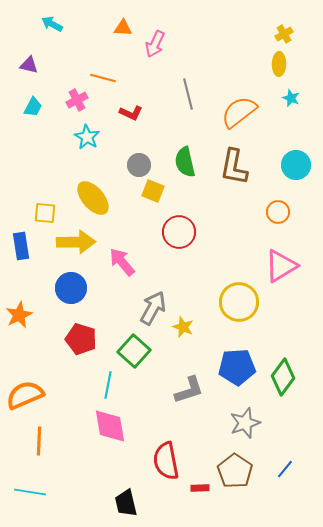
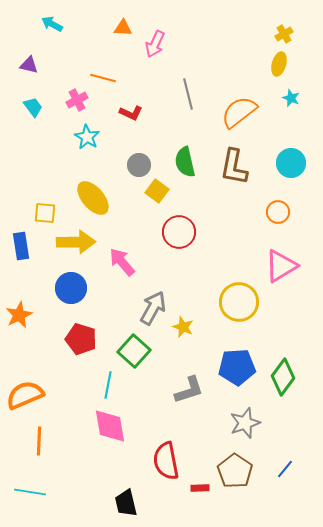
yellow ellipse at (279, 64): rotated 15 degrees clockwise
cyan trapezoid at (33, 107): rotated 65 degrees counterclockwise
cyan circle at (296, 165): moved 5 px left, 2 px up
yellow square at (153, 191): moved 4 px right; rotated 15 degrees clockwise
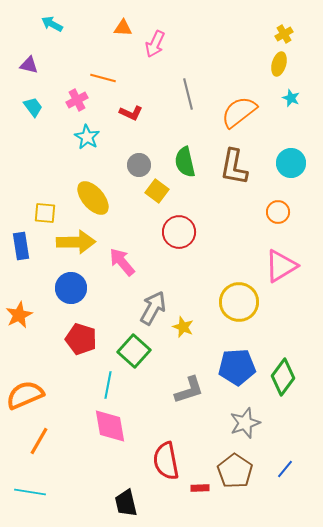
orange line at (39, 441): rotated 28 degrees clockwise
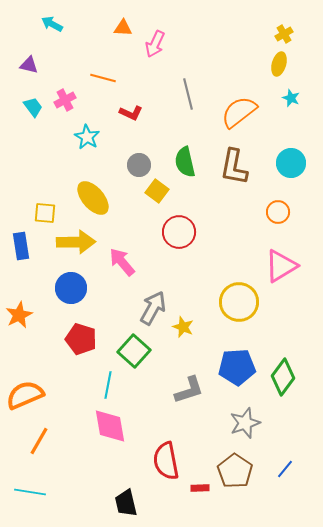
pink cross at (77, 100): moved 12 px left
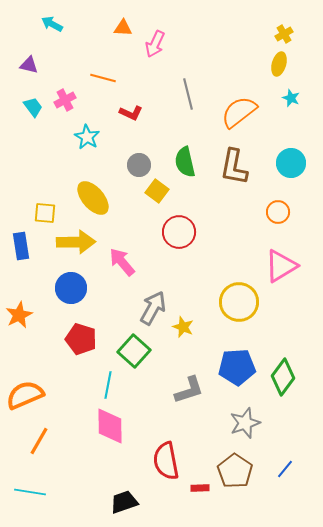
pink diamond at (110, 426): rotated 9 degrees clockwise
black trapezoid at (126, 503): moved 2 px left, 1 px up; rotated 84 degrees clockwise
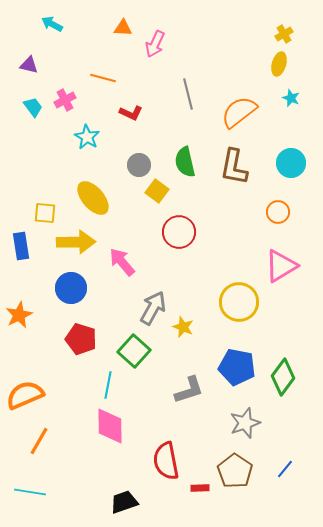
blue pentagon at (237, 367): rotated 15 degrees clockwise
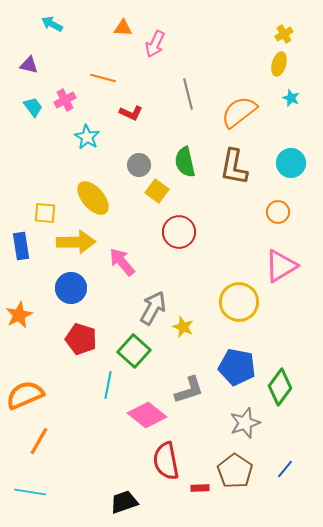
green diamond at (283, 377): moved 3 px left, 10 px down
pink diamond at (110, 426): moved 37 px right, 11 px up; rotated 51 degrees counterclockwise
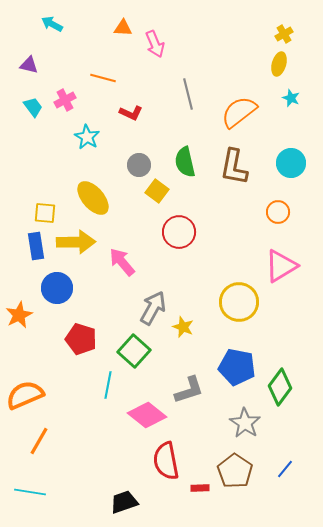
pink arrow at (155, 44): rotated 48 degrees counterclockwise
blue rectangle at (21, 246): moved 15 px right
blue circle at (71, 288): moved 14 px left
gray star at (245, 423): rotated 20 degrees counterclockwise
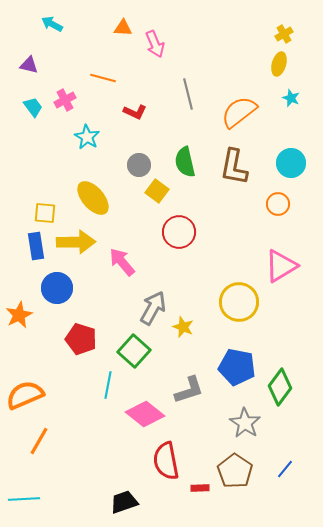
red L-shape at (131, 113): moved 4 px right, 1 px up
orange circle at (278, 212): moved 8 px up
pink diamond at (147, 415): moved 2 px left, 1 px up
cyan line at (30, 492): moved 6 px left, 7 px down; rotated 12 degrees counterclockwise
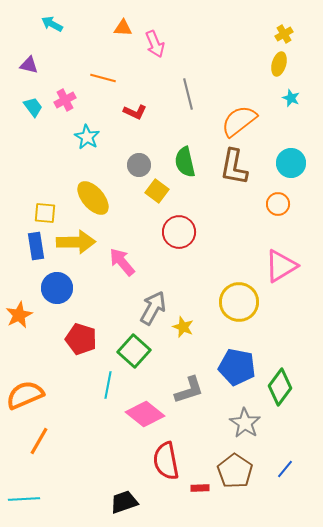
orange semicircle at (239, 112): moved 9 px down
